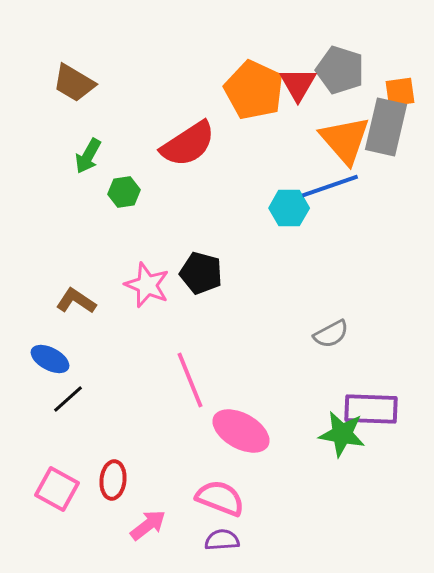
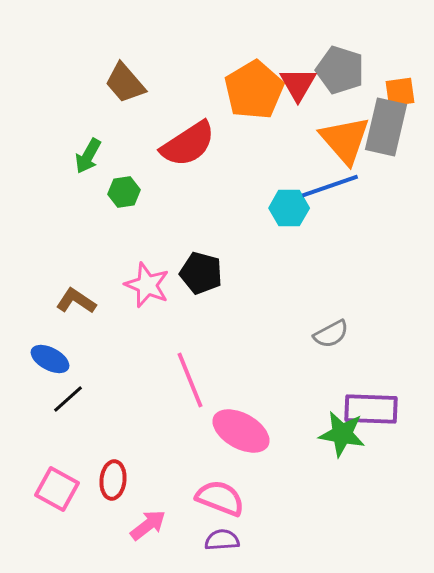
brown trapezoid: moved 51 px right; rotated 18 degrees clockwise
orange pentagon: rotated 16 degrees clockwise
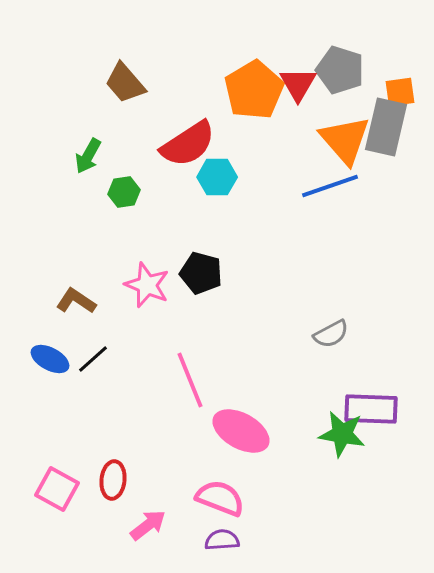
cyan hexagon: moved 72 px left, 31 px up
black line: moved 25 px right, 40 px up
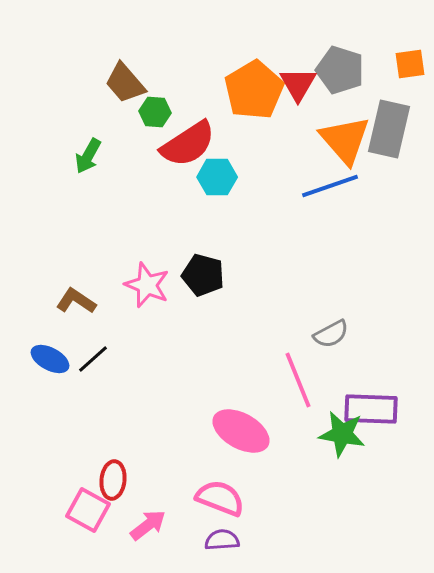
orange square: moved 10 px right, 28 px up
gray rectangle: moved 3 px right, 2 px down
green hexagon: moved 31 px right, 80 px up; rotated 12 degrees clockwise
black pentagon: moved 2 px right, 2 px down
pink line: moved 108 px right
pink square: moved 31 px right, 21 px down
